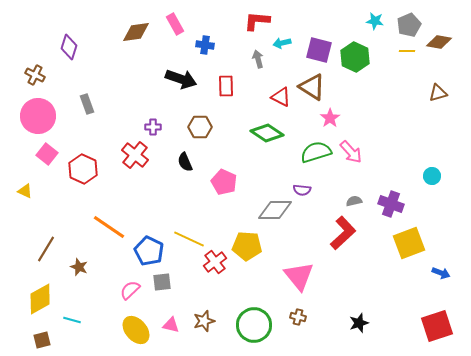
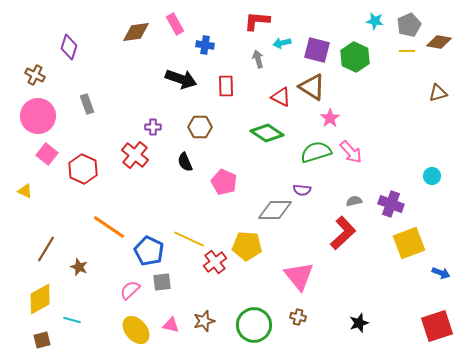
purple square at (319, 50): moved 2 px left
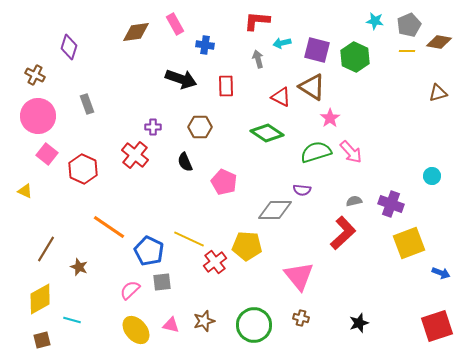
brown cross at (298, 317): moved 3 px right, 1 px down
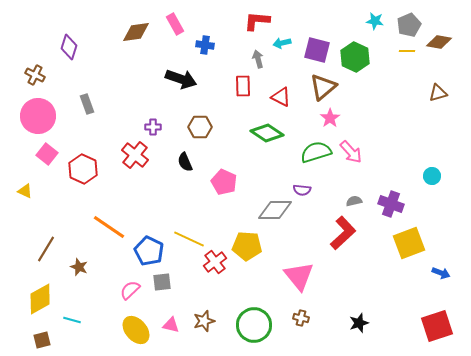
red rectangle at (226, 86): moved 17 px right
brown triangle at (312, 87): moved 11 px right; rotated 48 degrees clockwise
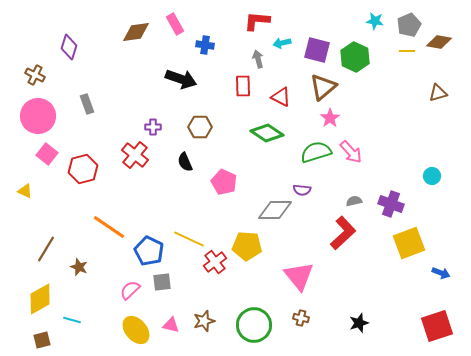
red hexagon at (83, 169): rotated 20 degrees clockwise
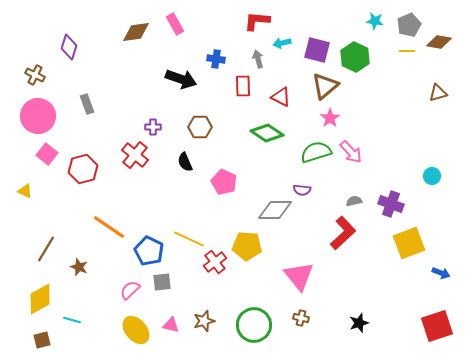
blue cross at (205, 45): moved 11 px right, 14 px down
brown triangle at (323, 87): moved 2 px right, 1 px up
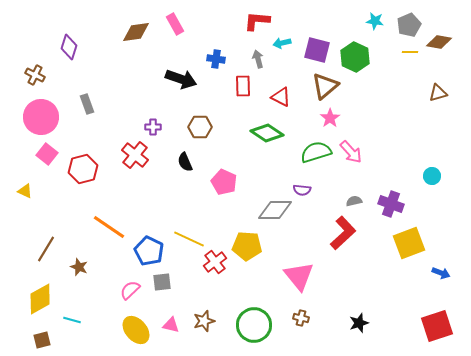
yellow line at (407, 51): moved 3 px right, 1 px down
pink circle at (38, 116): moved 3 px right, 1 px down
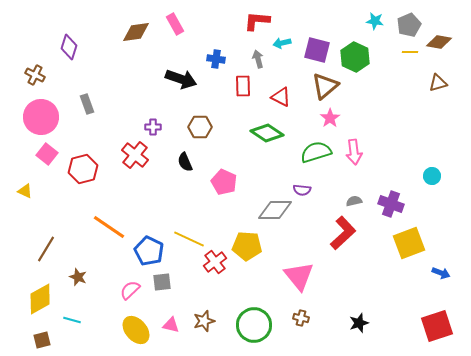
brown triangle at (438, 93): moved 10 px up
pink arrow at (351, 152): moved 3 px right; rotated 35 degrees clockwise
brown star at (79, 267): moved 1 px left, 10 px down
